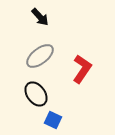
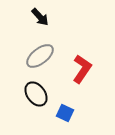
blue square: moved 12 px right, 7 px up
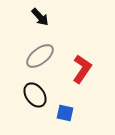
black ellipse: moved 1 px left, 1 px down
blue square: rotated 12 degrees counterclockwise
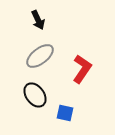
black arrow: moved 2 px left, 3 px down; rotated 18 degrees clockwise
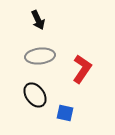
gray ellipse: rotated 32 degrees clockwise
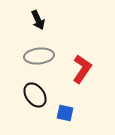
gray ellipse: moved 1 px left
